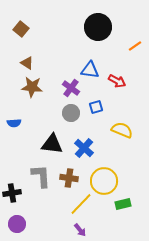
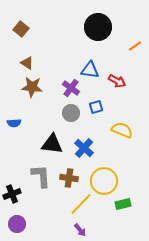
black cross: moved 1 px down; rotated 12 degrees counterclockwise
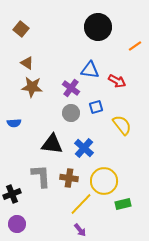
yellow semicircle: moved 5 px up; rotated 30 degrees clockwise
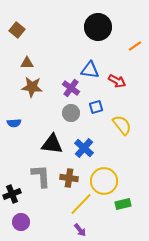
brown square: moved 4 px left, 1 px down
brown triangle: rotated 32 degrees counterclockwise
purple circle: moved 4 px right, 2 px up
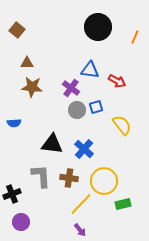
orange line: moved 9 px up; rotated 32 degrees counterclockwise
gray circle: moved 6 px right, 3 px up
blue cross: moved 1 px down
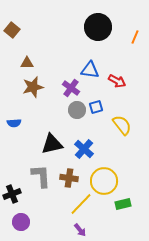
brown square: moved 5 px left
brown star: moved 1 px right; rotated 20 degrees counterclockwise
black triangle: rotated 20 degrees counterclockwise
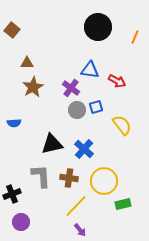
brown star: rotated 15 degrees counterclockwise
yellow line: moved 5 px left, 2 px down
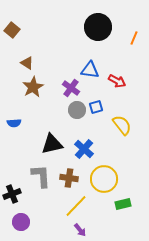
orange line: moved 1 px left, 1 px down
brown triangle: rotated 32 degrees clockwise
yellow circle: moved 2 px up
